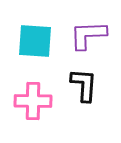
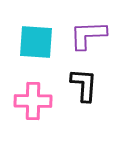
cyan square: moved 1 px right, 1 px down
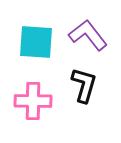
purple L-shape: rotated 54 degrees clockwise
black L-shape: rotated 12 degrees clockwise
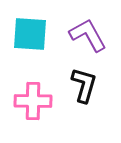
purple L-shape: rotated 9 degrees clockwise
cyan square: moved 6 px left, 8 px up
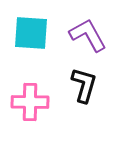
cyan square: moved 1 px right, 1 px up
pink cross: moved 3 px left, 1 px down
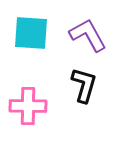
pink cross: moved 2 px left, 4 px down
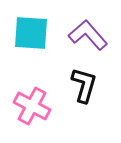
purple L-shape: rotated 12 degrees counterclockwise
pink cross: moved 4 px right; rotated 27 degrees clockwise
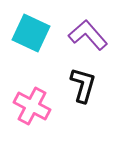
cyan square: rotated 21 degrees clockwise
black L-shape: moved 1 px left
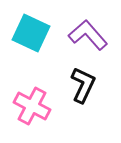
black L-shape: rotated 9 degrees clockwise
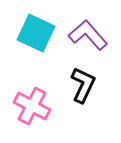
cyan square: moved 5 px right
